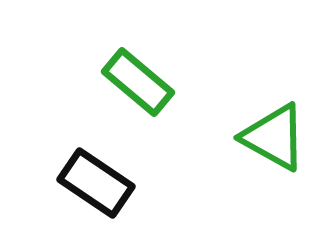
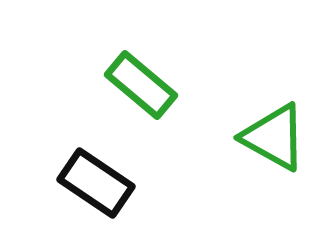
green rectangle: moved 3 px right, 3 px down
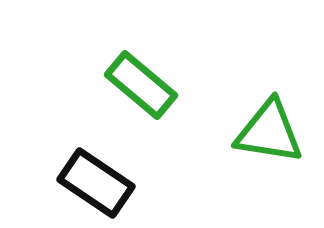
green triangle: moved 5 px left, 5 px up; rotated 20 degrees counterclockwise
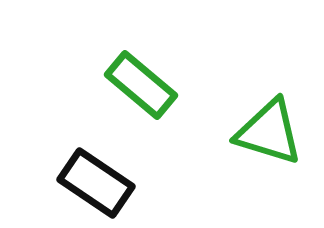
green triangle: rotated 8 degrees clockwise
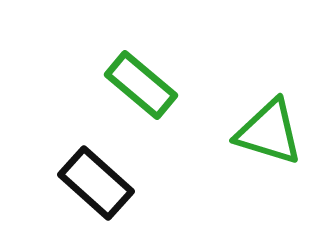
black rectangle: rotated 8 degrees clockwise
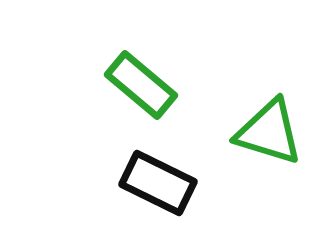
black rectangle: moved 62 px right; rotated 16 degrees counterclockwise
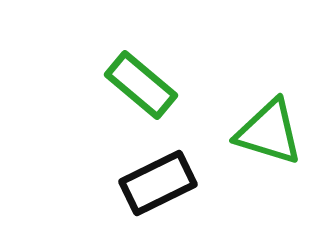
black rectangle: rotated 52 degrees counterclockwise
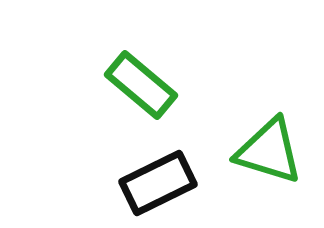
green triangle: moved 19 px down
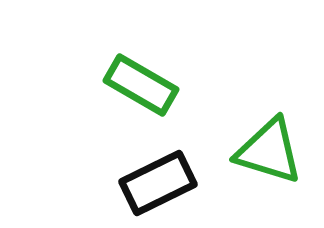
green rectangle: rotated 10 degrees counterclockwise
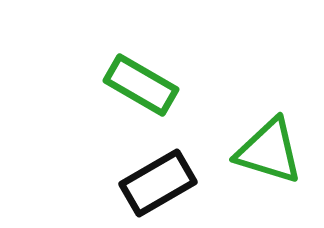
black rectangle: rotated 4 degrees counterclockwise
